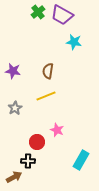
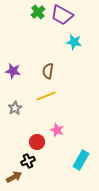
black cross: rotated 24 degrees counterclockwise
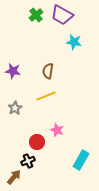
green cross: moved 2 px left, 3 px down
brown arrow: rotated 21 degrees counterclockwise
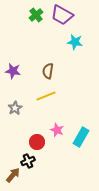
cyan star: moved 1 px right
cyan rectangle: moved 23 px up
brown arrow: moved 1 px left, 2 px up
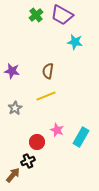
purple star: moved 1 px left
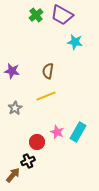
pink star: moved 2 px down
cyan rectangle: moved 3 px left, 5 px up
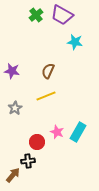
brown semicircle: rotated 14 degrees clockwise
black cross: rotated 16 degrees clockwise
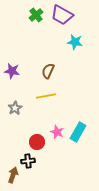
yellow line: rotated 12 degrees clockwise
brown arrow: rotated 21 degrees counterclockwise
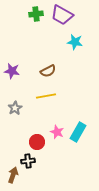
green cross: moved 1 px up; rotated 32 degrees clockwise
brown semicircle: rotated 140 degrees counterclockwise
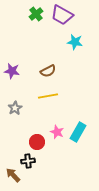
green cross: rotated 32 degrees counterclockwise
yellow line: moved 2 px right
brown arrow: rotated 63 degrees counterclockwise
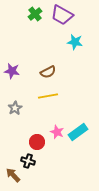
green cross: moved 1 px left
brown semicircle: moved 1 px down
cyan rectangle: rotated 24 degrees clockwise
black cross: rotated 24 degrees clockwise
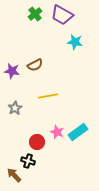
brown semicircle: moved 13 px left, 7 px up
brown arrow: moved 1 px right
